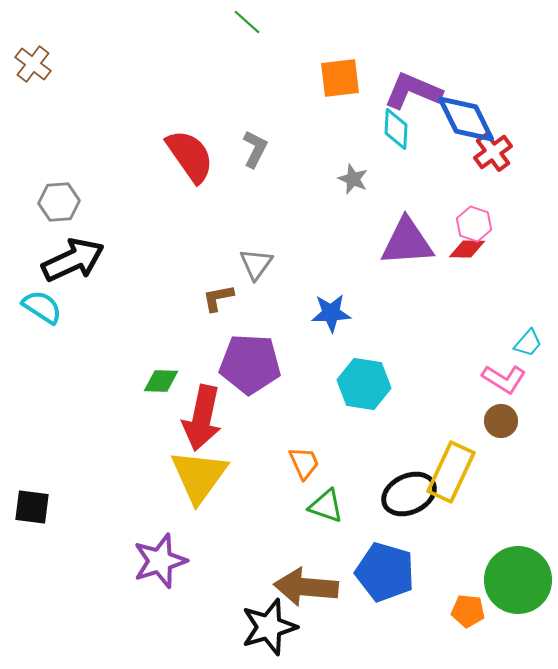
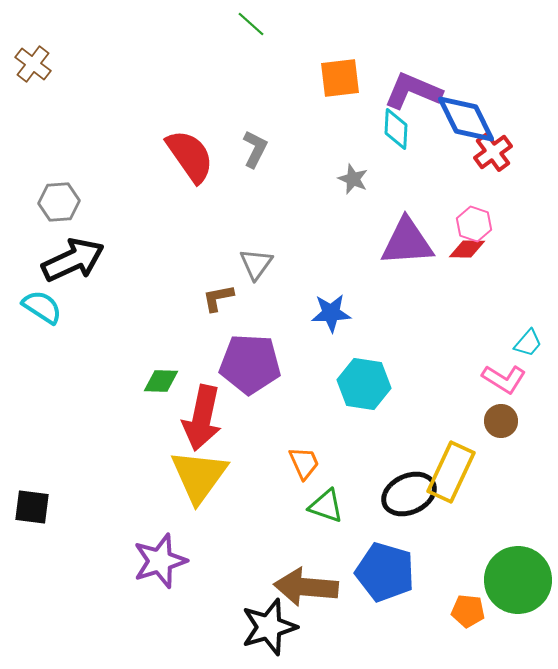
green line: moved 4 px right, 2 px down
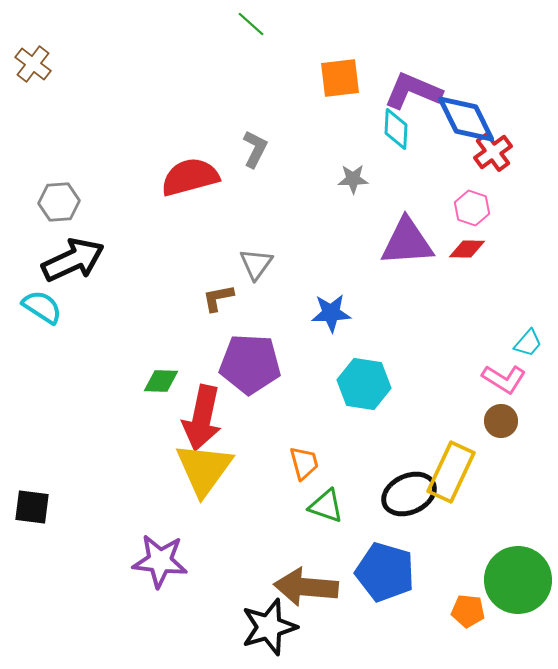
red semicircle: moved 21 px down; rotated 70 degrees counterclockwise
gray star: rotated 24 degrees counterclockwise
pink hexagon: moved 2 px left, 16 px up
orange trapezoid: rotated 9 degrees clockwise
yellow triangle: moved 5 px right, 7 px up
purple star: rotated 24 degrees clockwise
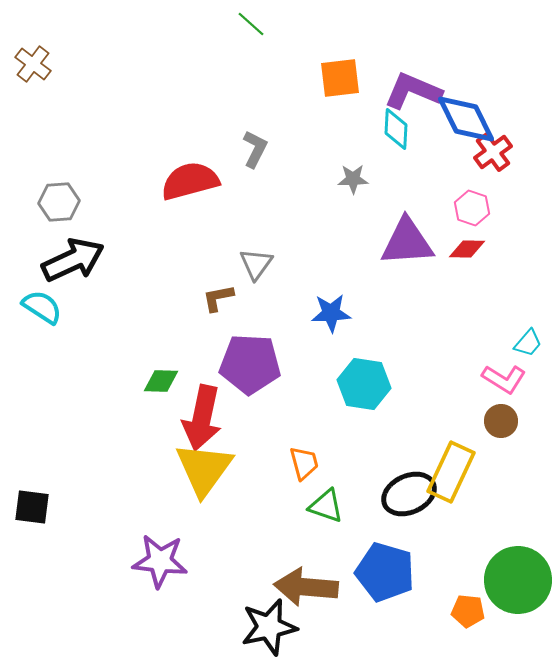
red semicircle: moved 4 px down
black star: rotated 4 degrees clockwise
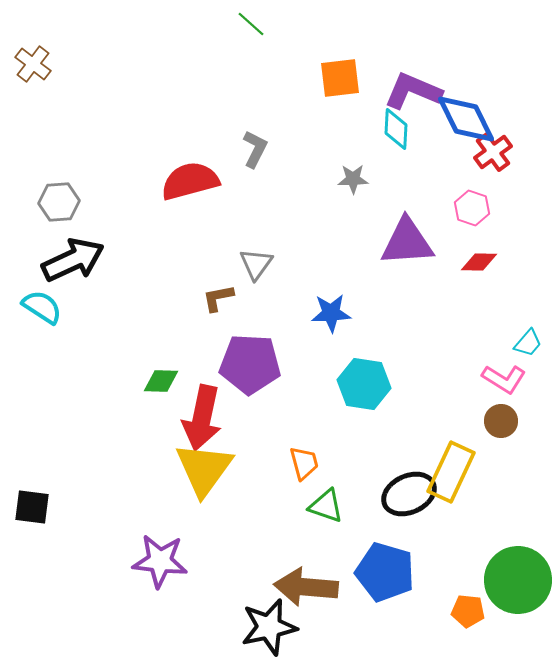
red diamond: moved 12 px right, 13 px down
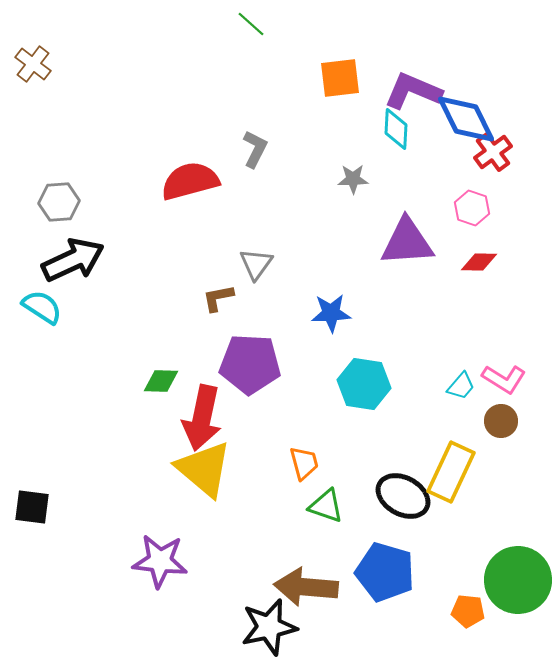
cyan trapezoid: moved 67 px left, 43 px down
yellow triangle: rotated 26 degrees counterclockwise
black ellipse: moved 6 px left, 2 px down; rotated 54 degrees clockwise
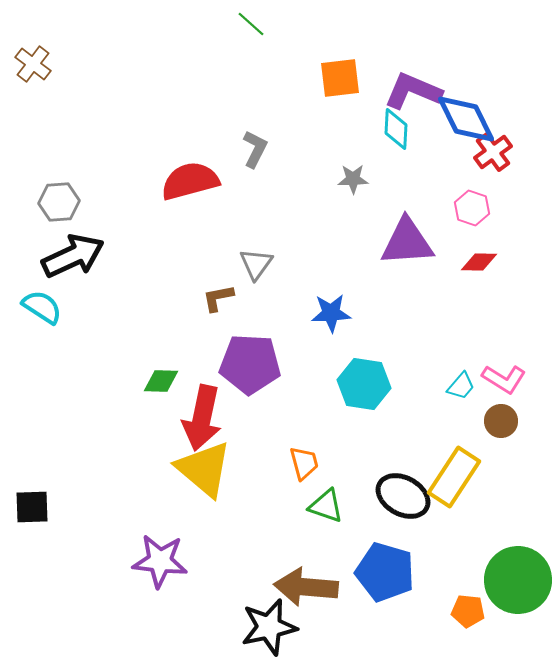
black arrow: moved 4 px up
yellow rectangle: moved 3 px right, 5 px down; rotated 8 degrees clockwise
black square: rotated 9 degrees counterclockwise
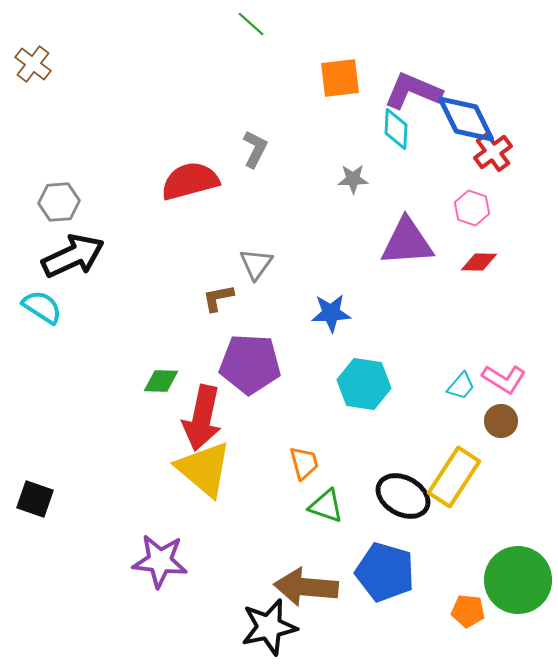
black square: moved 3 px right, 8 px up; rotated 21 degrees clockwise
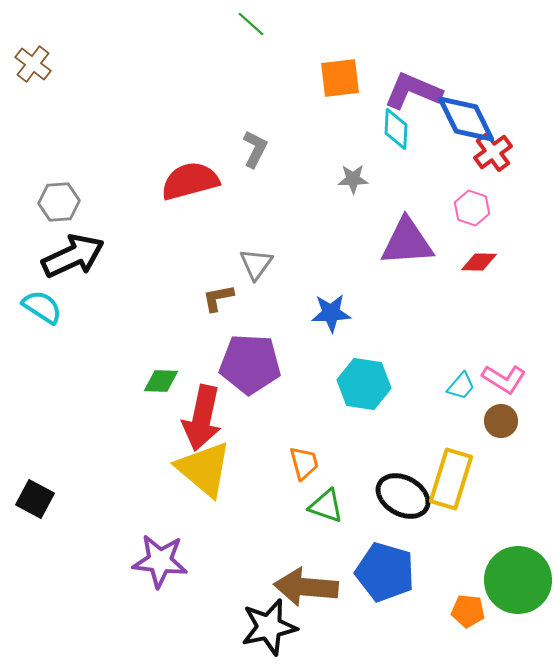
yellow rectangle: moved 3 px left, 2 px down; rotated 16 degrees counterclockwise
black square: rotated 9 degrees clockwise
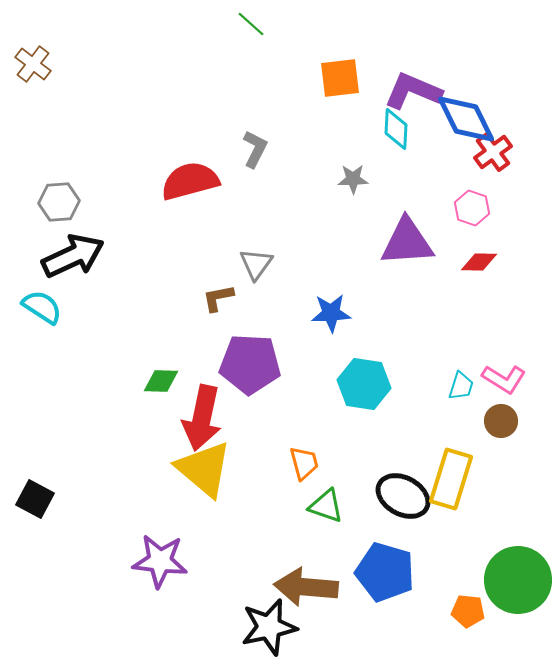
cyan trapezoid: rotated 24 degrees counterclockwise
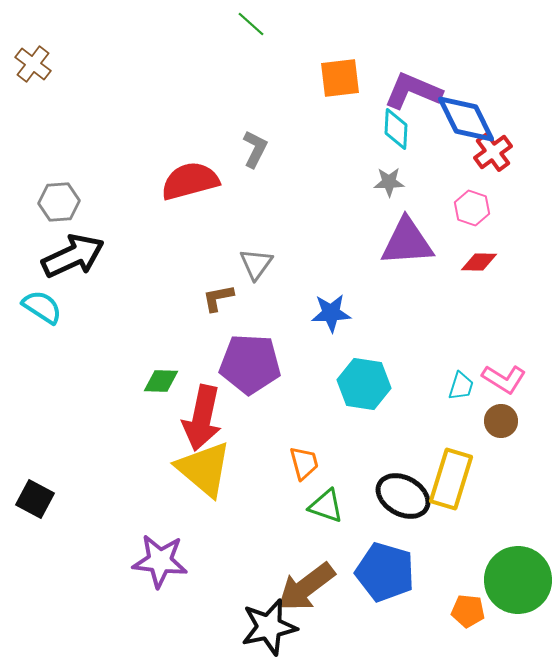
gray star: moved 36 px right, 3 px down
brown arrow: rotated 42 degrees counterclockwise
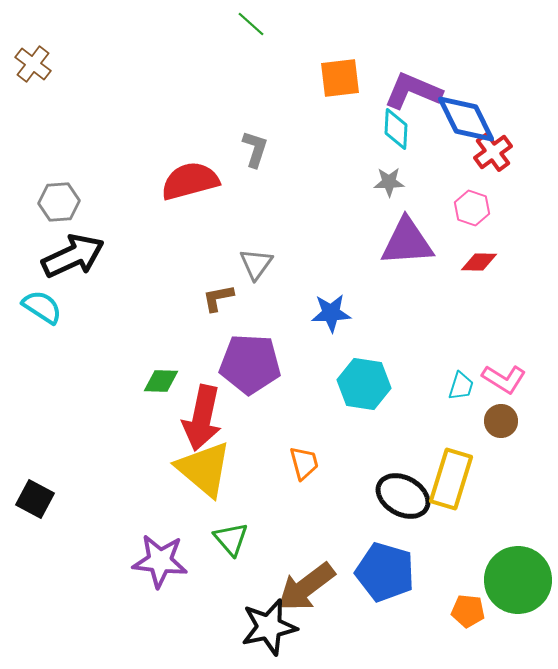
gray L-shape: rotated 9 degrees counterclockwise
green triangle: moved 95 px left, 33 px down; rotated 30 degrees clockwise
